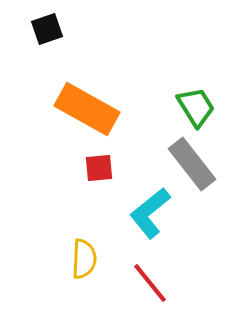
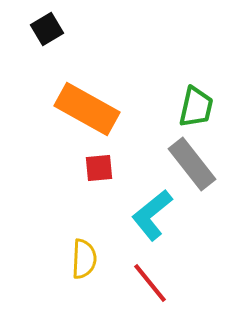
black square: rotated 12 degrees counterclockwise
green trapezoid: rotated 45 degrees clockwise
cyan L-shape: moved 2 px right, 2 px down
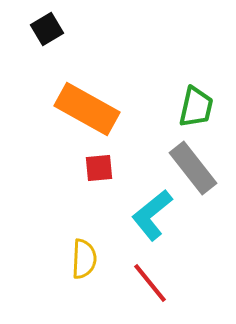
gray rectangle: moved 1 px right, 4 px down
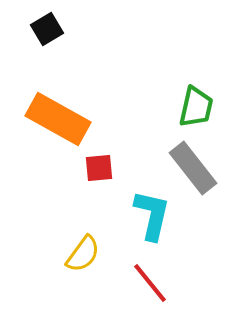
orange rectangle: moved 29 px left, 10 px down
cyan L-shape: rotated 142 degrees clockwise
yellow semicircle: moved 1 px left, 5 px up; rotated 33 degrees clockwise
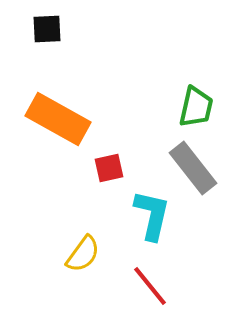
black square: rotated 28 degrees clockwise
red square: moved 10 px right; rotated 8 degrees counterclockwise
red line: moved 3 px down
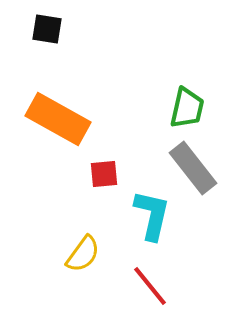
black square: rotated 12 degrees clockwise
green trapezoid: moved 9 px left, 1 px down
red square: moved 5 px left, 6 px down; rotated 8 degrees clockwise
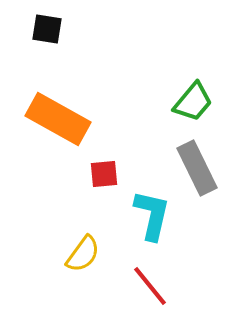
green trapezoid: moved 6 px right, 6 px up; rotated 27 degrees clockwise
gray rectangle: moved 4 px right; rotated 12 degrees clockwise
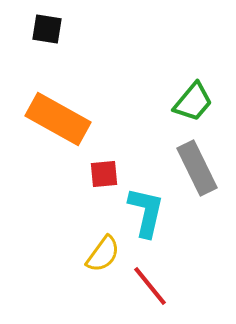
cyan L-shape: moved 6 px left, 3 px up
yellow semicircle: moved 20 px right
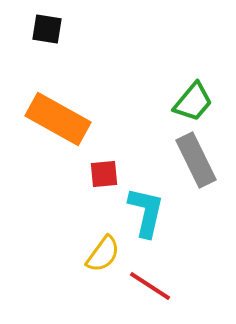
gray rectangle: moved 1 px left, 8 px up
red line: rotated 18 degrees counterclockwise
